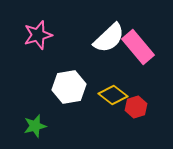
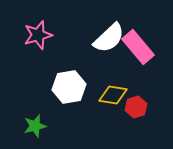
yellow diamond: rotated 28 degrees counterclockwise
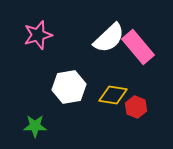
red hexagon: rotated 20 degrees counterclockwise
green star: rotated 15 degrees clockwise
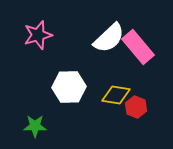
white hexagon: rotated 8 degrees clockwise
yellow diamond: moved 3 px right
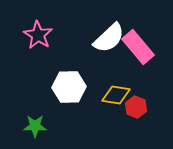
pink star: rotated 24 degrees counterclockwise
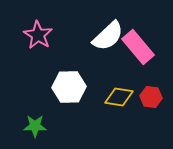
white semicircle: moved 1 px left, 2 px up
yellow diamond: moved 3 px right, 2 px down
red hexagon: moved 15 px right, 10 px up; rotated 15 degrees counterclockwise
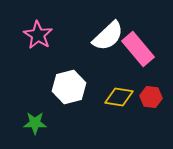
pink rectangle: moved 2 px down
white hexagon: rotated 12 degrees counterclockwise
green star: moved 3 px up
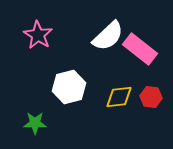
pink rectangle: moved 2 px right; rotated 12 degrees counterclockwise
yellow diamond: rotated 16 degrees counterclockwise
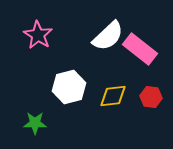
yellow diamond: moved 6 px left, 1 px up
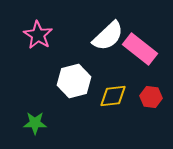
white hexagon: moved 5 px right, 6 px up
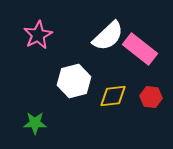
pink star: rotated 12 degrees clockwise
